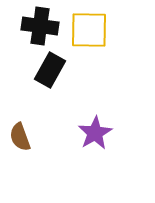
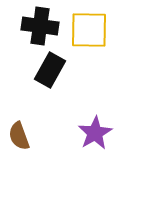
brown semicircle: moved 1 px left, 1 px up
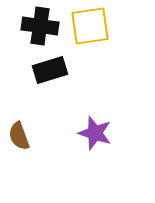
yellow square: moved 1 px right, 4 px up; rotated 9 degrees counterclockwise
black rectangle: rotated 44 degrees clockwise
purple star: rotated 24 degrees counterclockwise
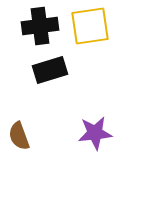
black cross: rotated 15 degrees counterclockwise
purple star: rotated 24 degrees counterclockwise
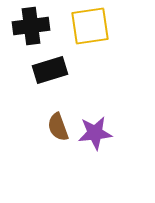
black cross: moved 9 px left
brown semicircle: moved 39 px right, 9 px up
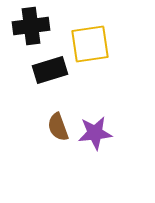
yellow square: moved 18 px down
